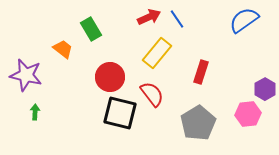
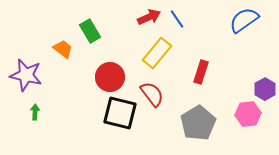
green rectangle: moved 1 px left, 2 px down
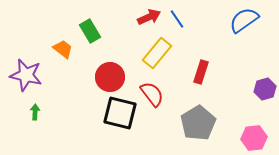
purple hexagon: rotated 15 degrees clockwise
pink hexagon: moved 6 px right, 24 px down
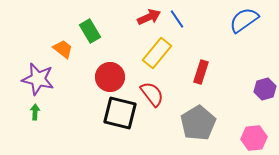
purple star: moved 12 px right, 4 px down
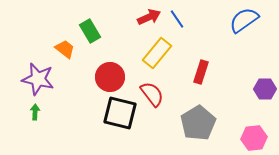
orange trapezoid: moved 2 px right
purple hexagon: rotated 15 degrees clockwise
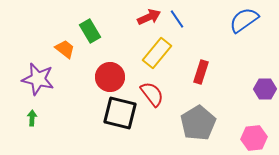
green arrow: moved 3 px left, 6 px down
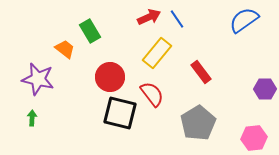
red rectangle: rotated 55 degrees counterclockwise
